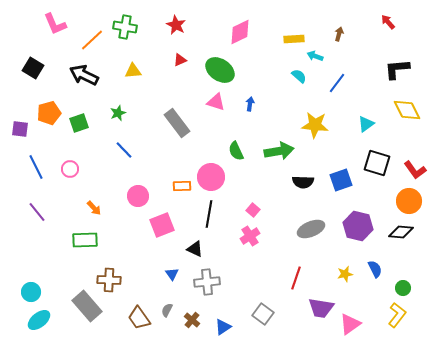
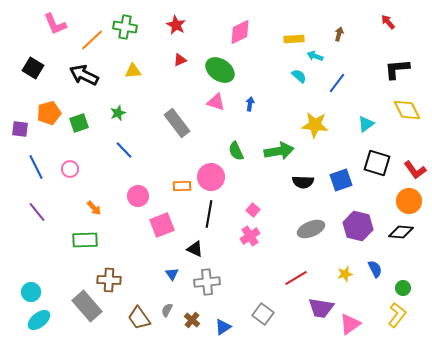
red line at (296, 278): rotated 40 degrees clockwise
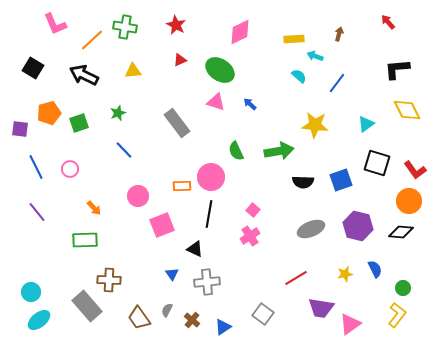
blue arrow at (250, 104): rotated 56 degrees counterclockwise
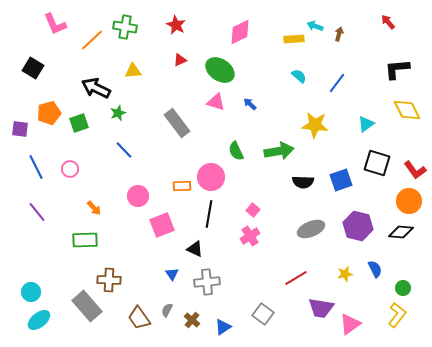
cyan arrow at (315, 56): moved 30 px up
black arrow at (84, 75): moved 12 px right, 13 px down
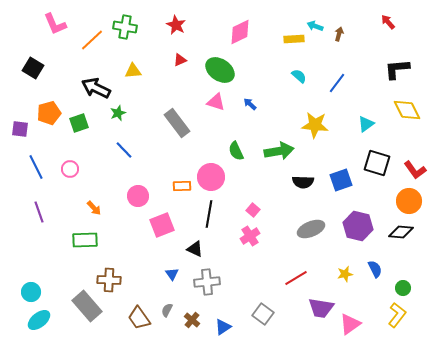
purple line at (37, 212): moved 2 px right; rotated 20 degrees clockwise
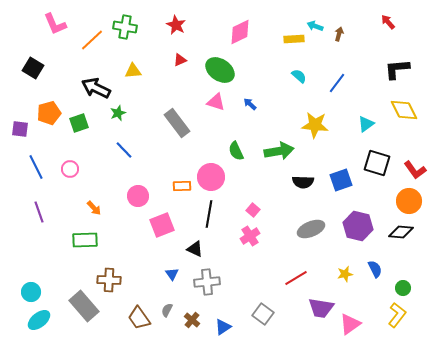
yellow diamond at (407, 110): moved 3 px left
gray rectangle at (87, 306): moved 3 px left
